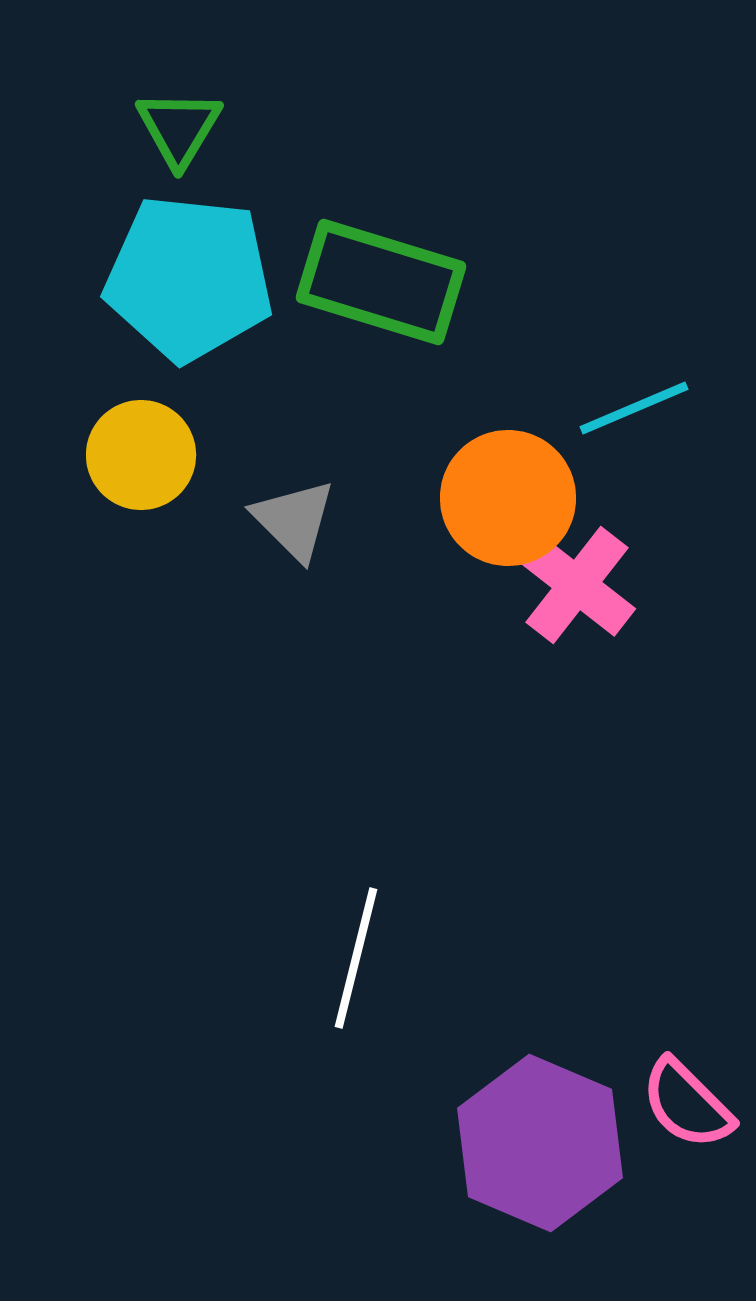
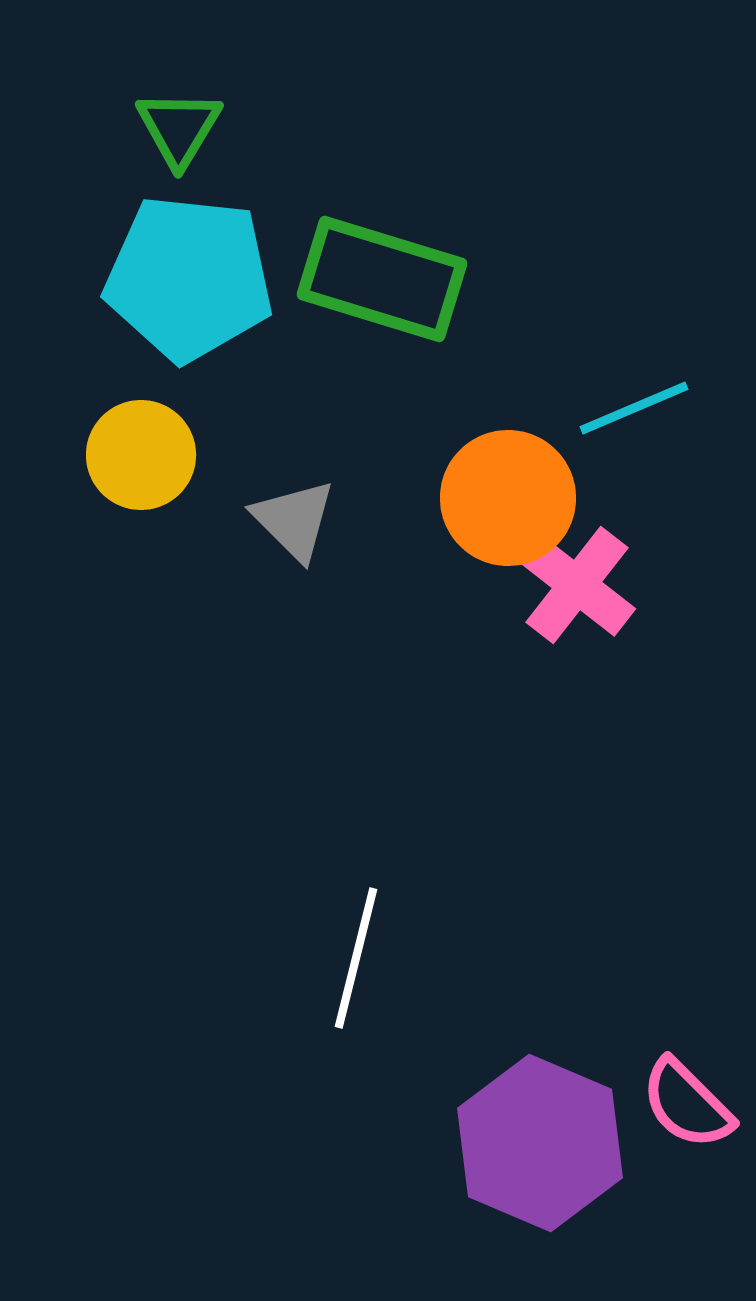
green rectangle: moved 1 px right, 3 px up
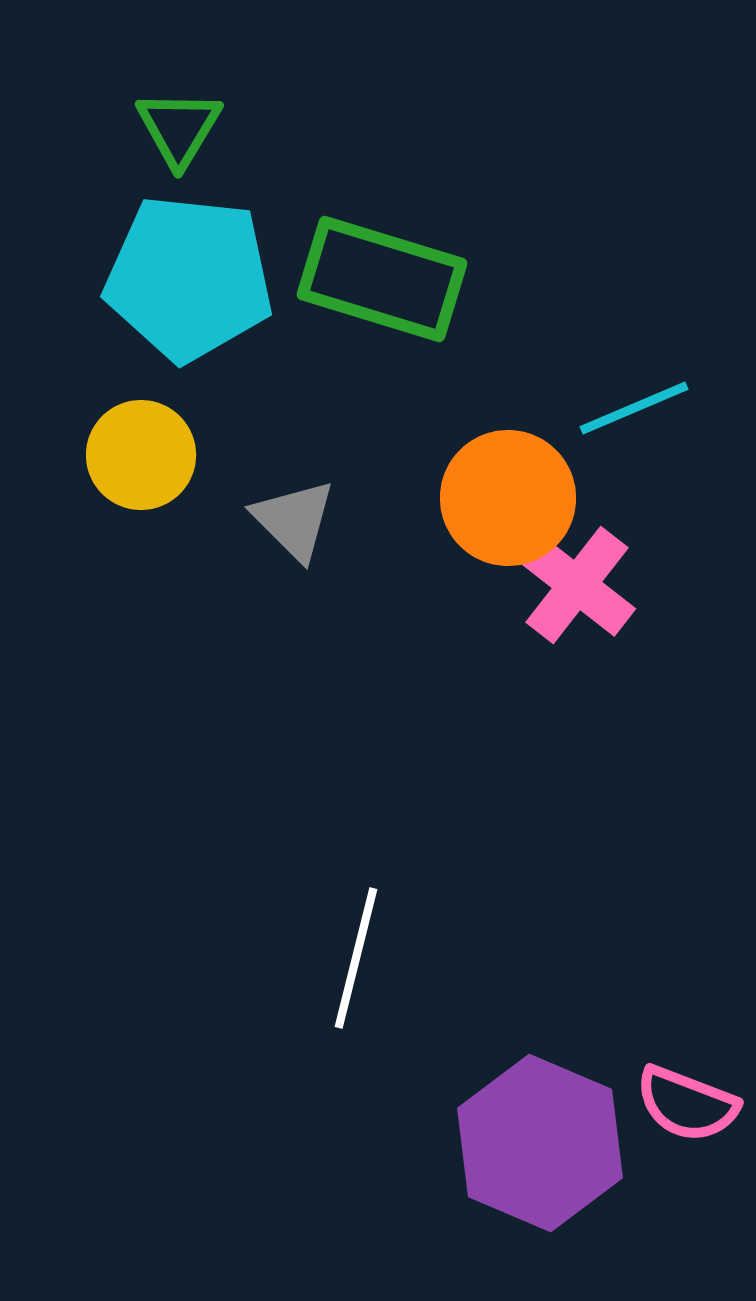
pink semicircle: rotated 24 degrees counterclockwise
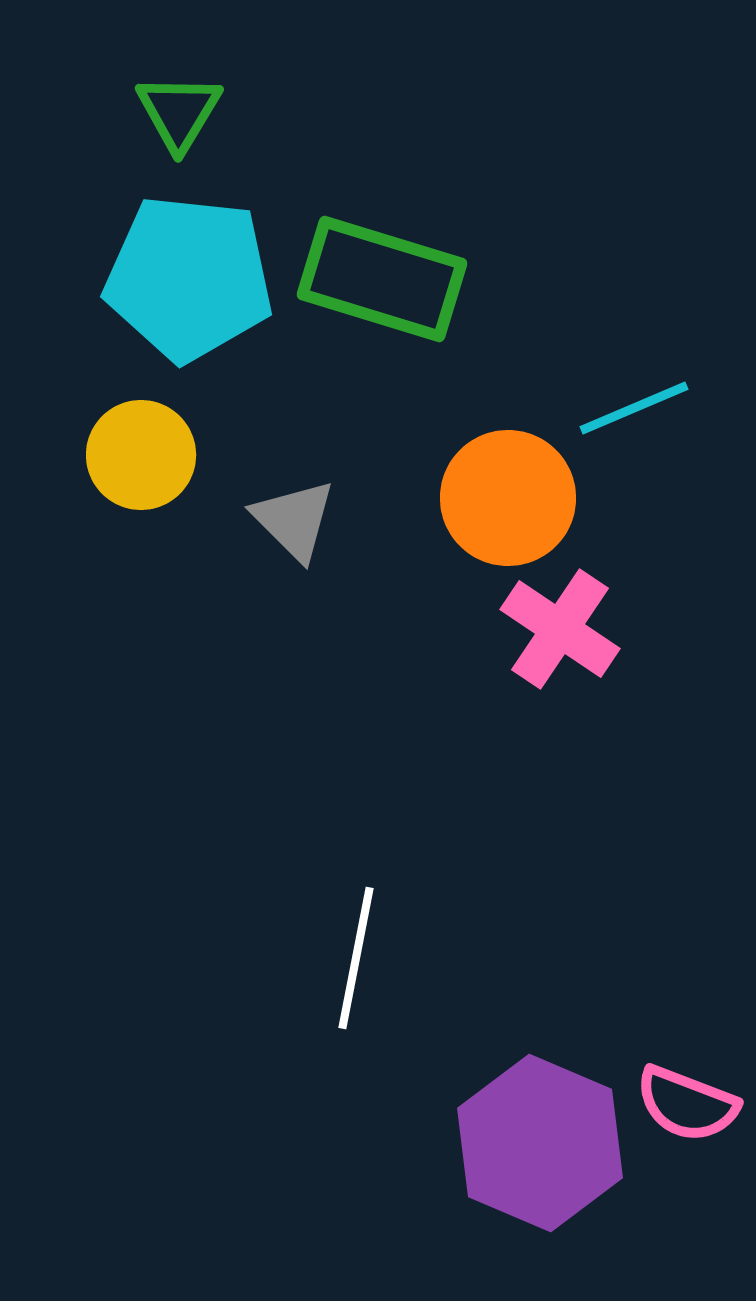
green triangle: moved 16 px up
pink cross: moved 17 px left, 44 px down; rotated 4 degrees counterclockwise
white line: rotated 3 degrees counterclockwise
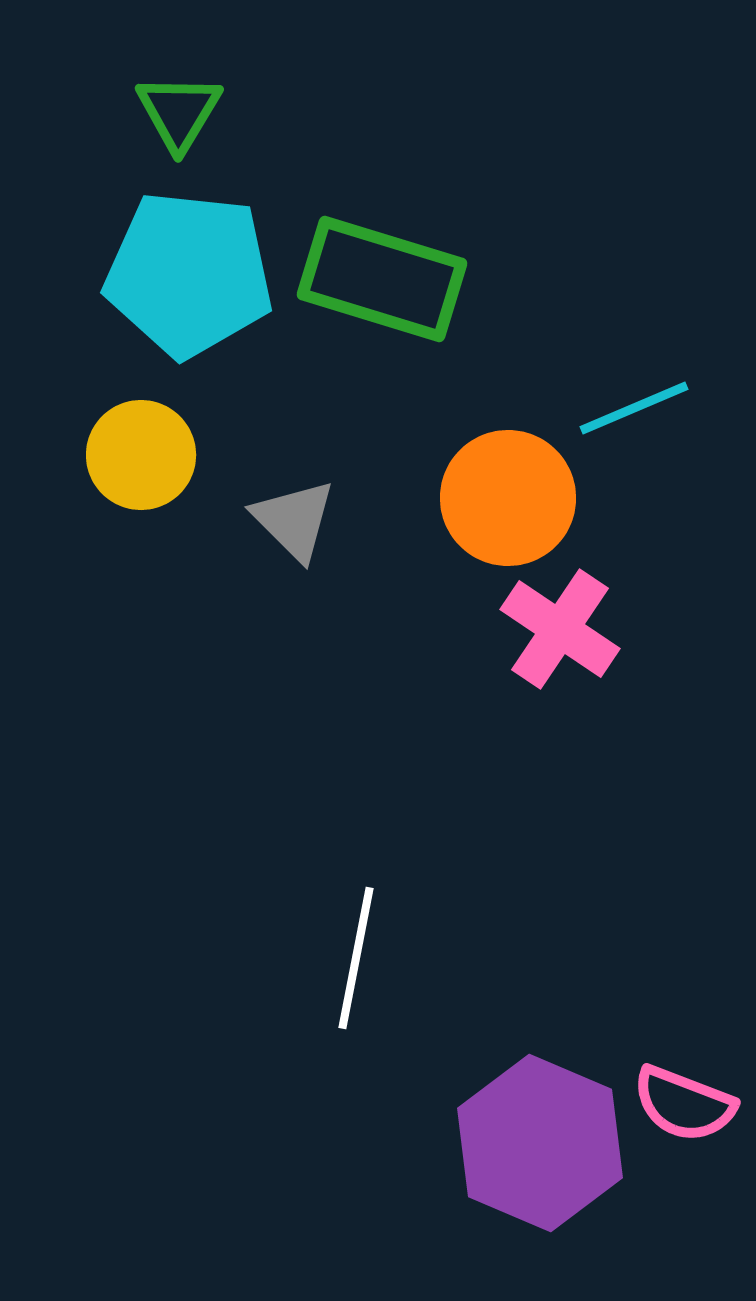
cyan pentagon: moved 4 px up
pink semicircle: moved 3 px left
